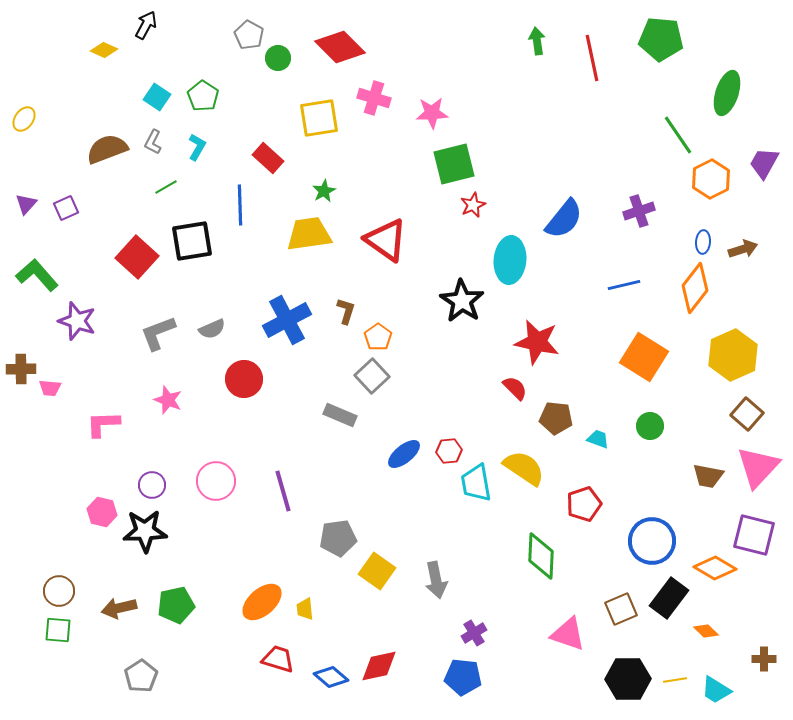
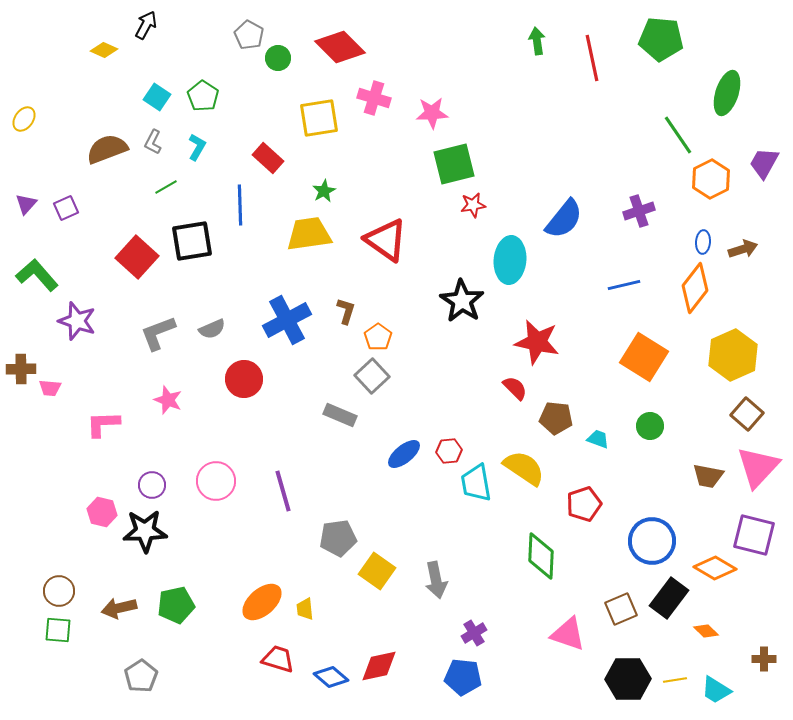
red star at (473, 205): rotated 15 degrees clockwise
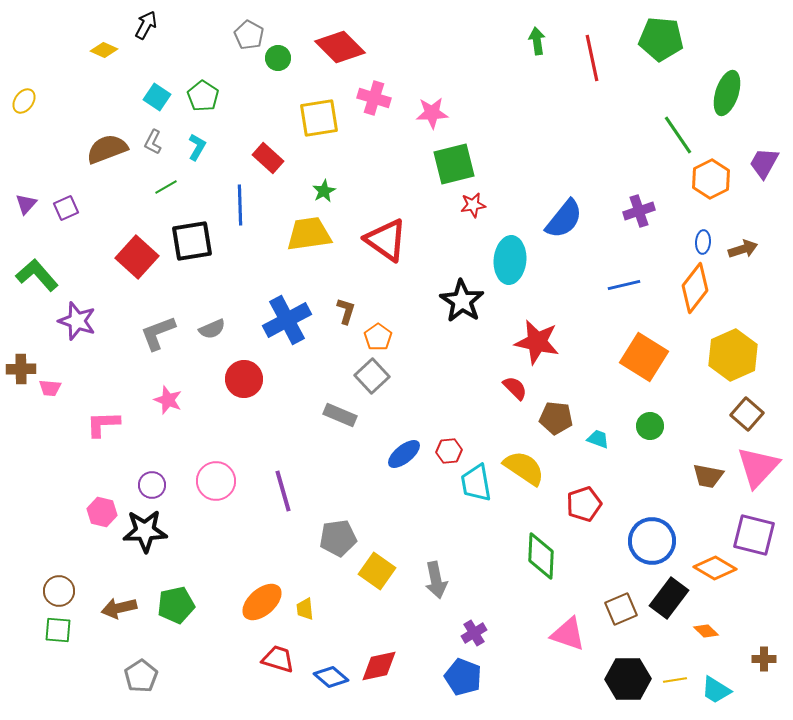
yellow ellipse at (24, 119): moved 18 px up
blue pentagon at (463, 677): rotated 15 degrees clockwise
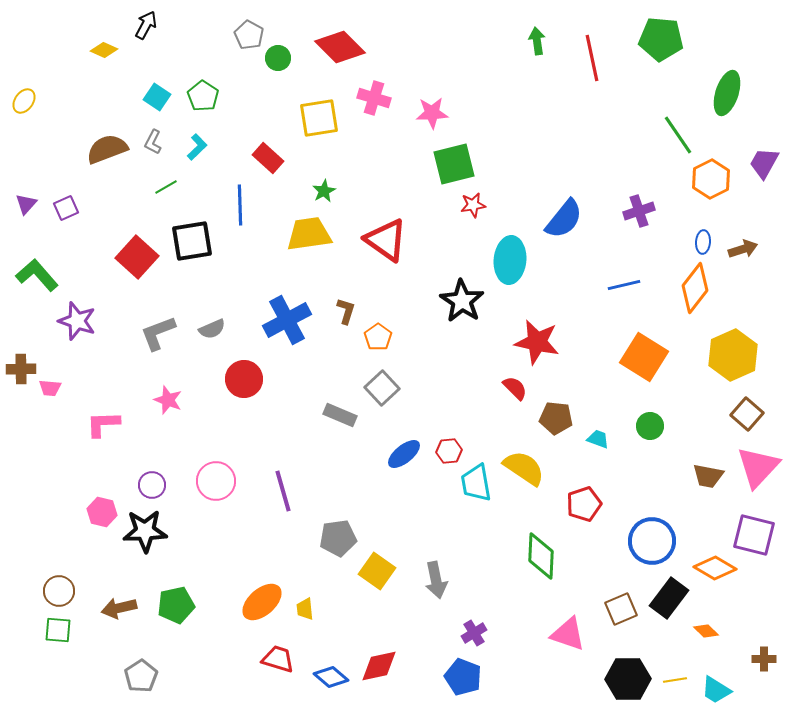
cyan L-shape at (197, 147): rotated 16 degrees clockwise
gray square at (372, 376): moved 10 px right, 12 px down
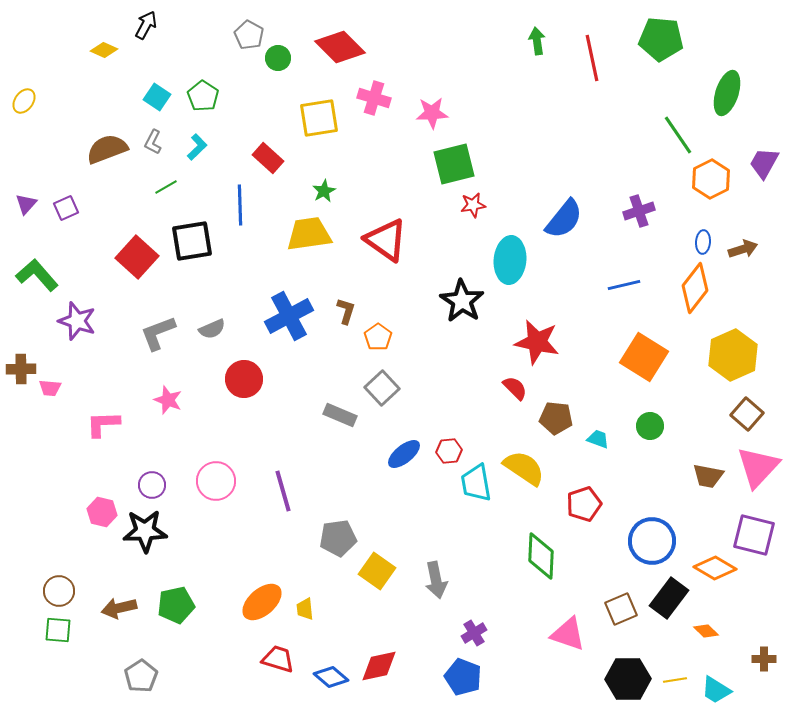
blue cross at (287, 320): moved 2 px right, 4 px up
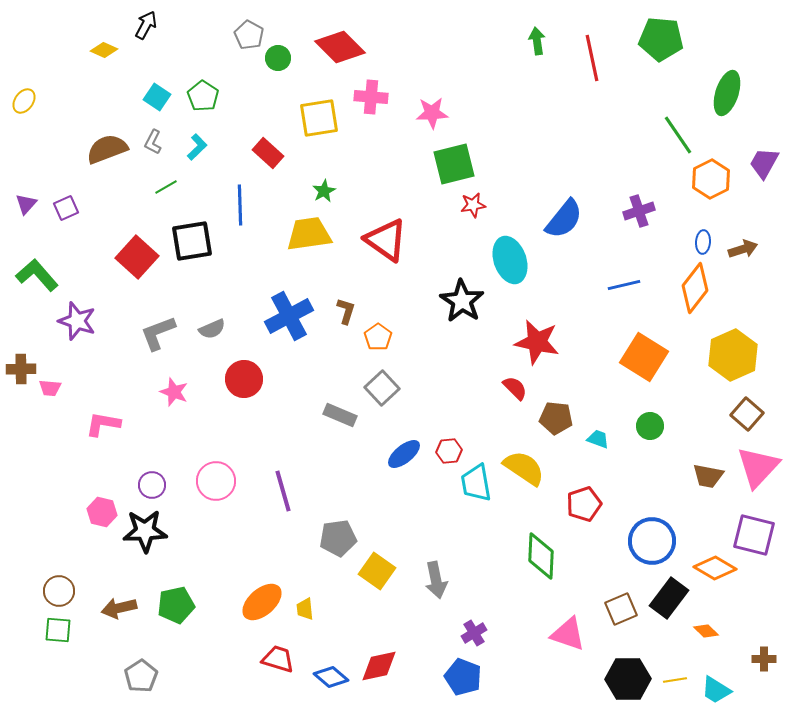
pink cross at (374, 98): moved 3 px left, 1 px up; rotated 12 degrees counterclockwise
red rectangle at (268, 158): moved 5 px up
cyan ellipse at (510, 260): rotated 24 degrees counterclockwise
pink star at (168, 400): moved 6 px right, 8 px up
pink L-shape at (103, 424): rotated 12 degrees clockwise
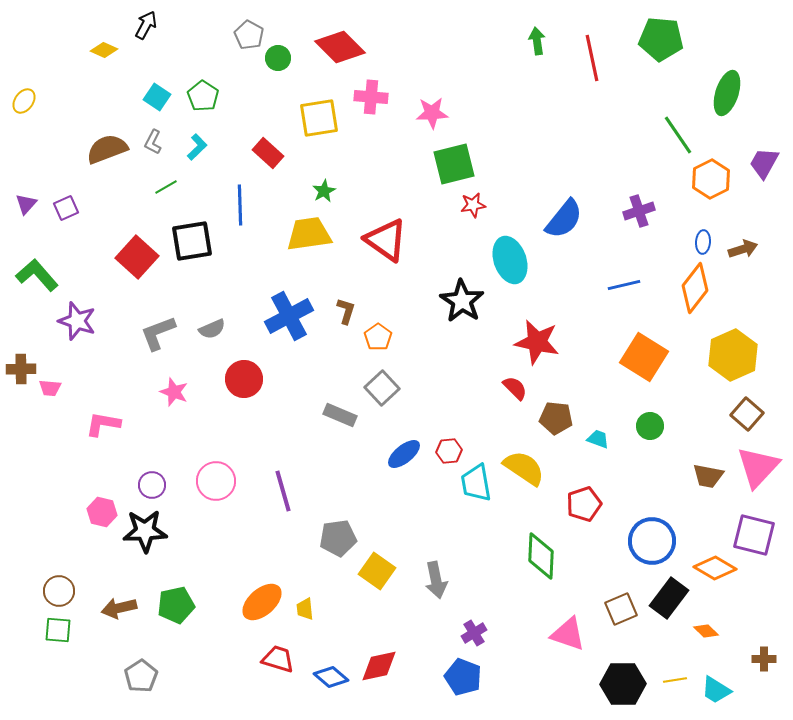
black hexagon at (628, 679): moved 5 px left, 5 px down
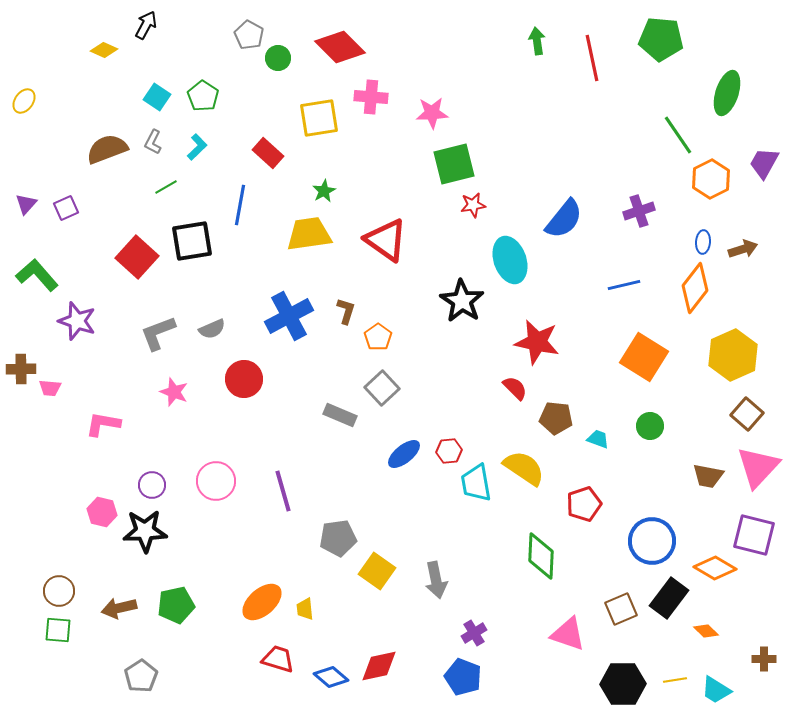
blue line at (240, 205): rotated 12 degrees clockwise
